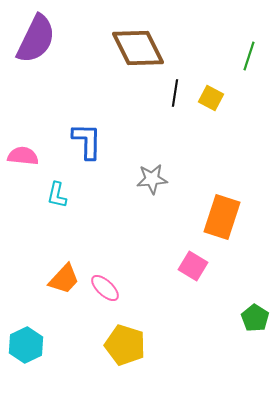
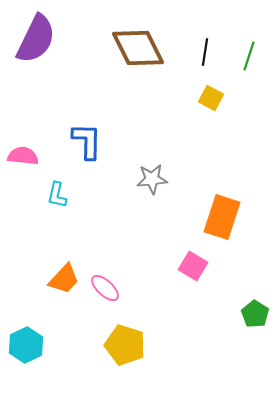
black line: moved 30 px right, 41 px up
green pentagon: moved 4 px up
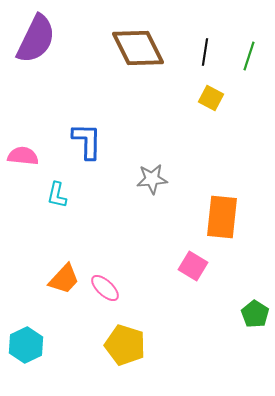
orange rectangle: rotated 12 degrees counterclockwise
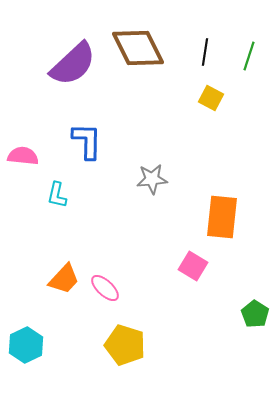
purple semicircle: moved 37 px right, 25 px down; rotated 21 degrees clockwise
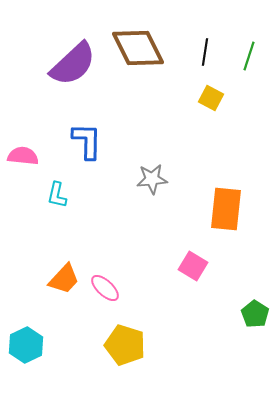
orange rectangle: moved 4 px right, 8 px up
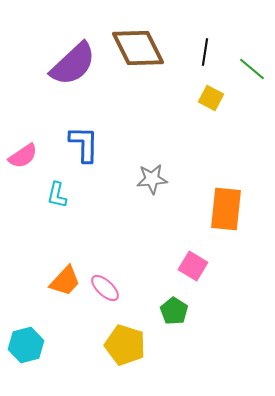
green line: moved 3 px right, 13 px down; rotated 68 degrees counterclockwise
blue L-shape: moved 3 px left, 3 px down
pink semicircle: rotated 140 degrees clockwise
orange trapezoid: moved 1 px right, 2 px down
green pentagon: moved 81 px left, 3 px up
cyan hexagon: rotated 12 degrees clockwise
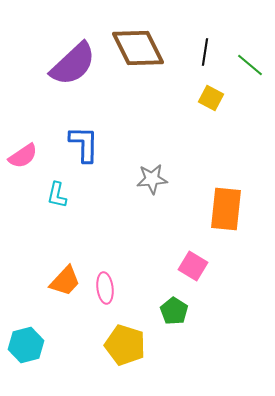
green line: moved 2 px left, 4 px up
pink ellipse: rotated 40 degrees clockwise
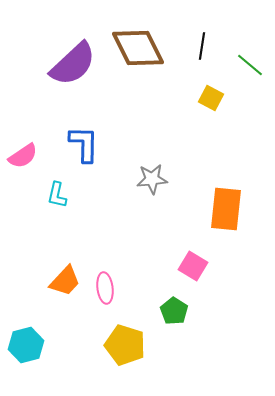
black line: moved 3 px left, 6 px up
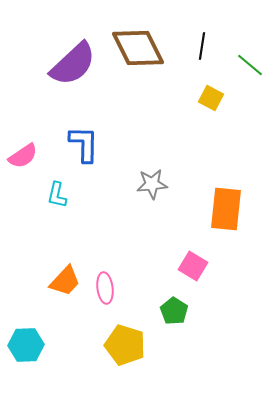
gray star: moved 5 px down
cyan hexagon: rotated 12 degrees clockwise
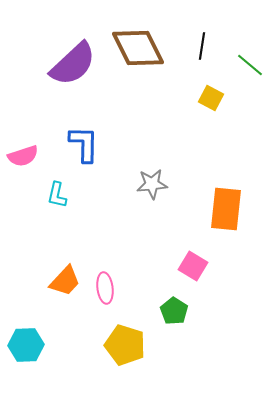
pink semicircle: rotated 16 degrees clockwise
